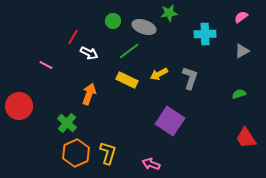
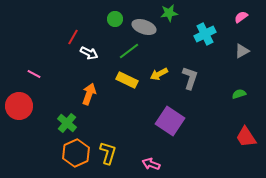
green circle: moved 2 px right, 2 px up
cyan cross: rotated 25 degrees counterclockwise
pink line: moved 12 px left, 9 px down
red trapezoid: moved 1 px up
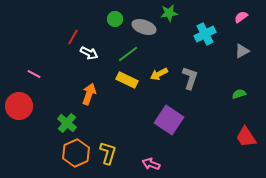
green line: moved 1 px left, 3 px down
purple square: moved 1 px left, 1 px up
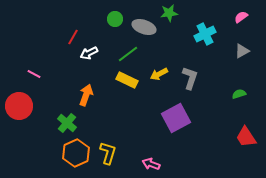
white arrow: rotated 126 degrees clockwise
orange arrow: moved 3 px left, 1 px down
purple square: moved 7 px right, 2 px up; rotated 28 degrees clockwise
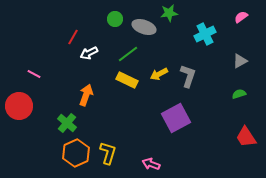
gray triangle: moved 2 px left, 10 px down
gray L-shape: moved 2 px left, 2 px up
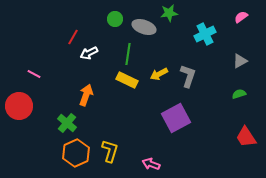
green line: rotated 45 degrees counterclockwise
yellow L-shape: moved 2 px right, 2 px up
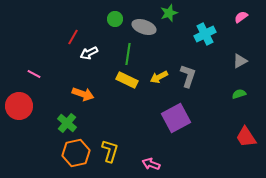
green star: rotated 12 degrees counterclockwise
yellow arrow: moved 3 px down
orange arrow: moved 3 px left, 1 px up; rotated 90 degrees clockwise
orange hexagon: rotated 12 degrees clockwise
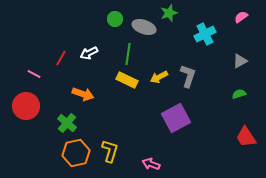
red line: moved 12 px left, 21 px down
red circle: moved 7 px right
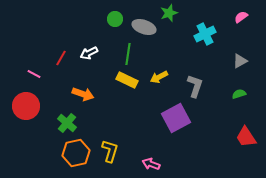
gray L-shape: moved 7 px right, 10 px down
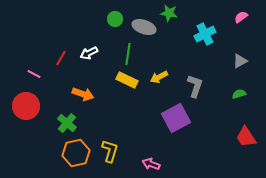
green star: rotated 30 degrees clockwise
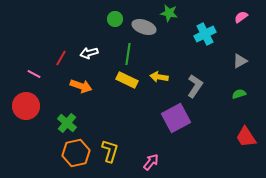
white arrow: rotated 12 degrees clockwise
yellow arrow: rotated 36 degrees clockwise
gray L-shape: rotated 15 degrees clockwise
orange arrow: moved 2 px left, 8 px up
pink arrow: moved 2 px up; rotated 108 degrees clockwise
